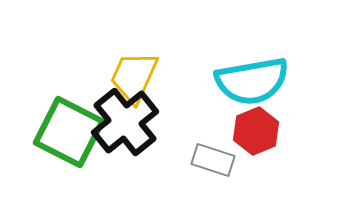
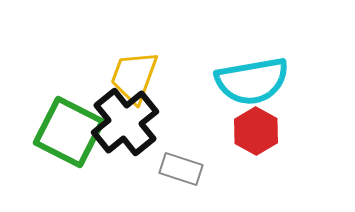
yellow trapezoid: rotated 4 degrees counterclockwise
red hexagon: rotated 9 degrees counterclockwise
gray rectangle: moved 32 px left, 9 px down
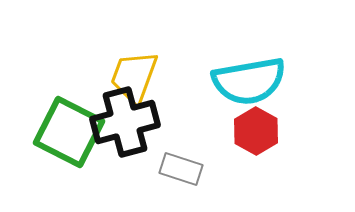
cyan semicircle: moved 3 px left
black cross: rotated 24 degrees clockwise
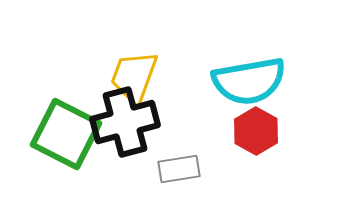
green square: moved 3 px left, 2 px down
gray rectangle: moved 2 px left; rotated 27 degrees counterclockwise
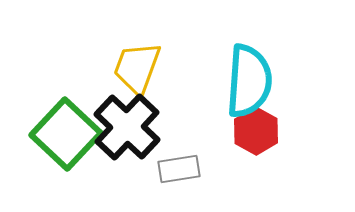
yellow trapezoid: moved 3 px right, 9 px up
cyan semicircle: rotated 76 degrees counterclockwise
black cross: moved 2 px right, 5 px down; rotated 32 degrees counterclockwise
green square: rotated 16 degrees clockwise
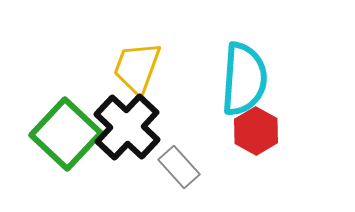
cyan semicircle: moved 5 px left, 2 px up
gray rectangle: moved 2 px up; rotated 57 degrees clockwise
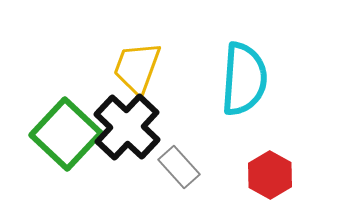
red hexagon: moved 14 px right, 44 px down
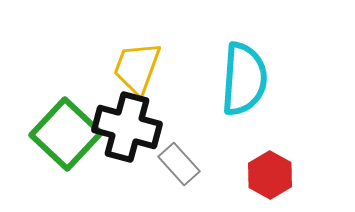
black cross: rotated 28 degrees counterclockwise
gray rectangle: moved 3 px up
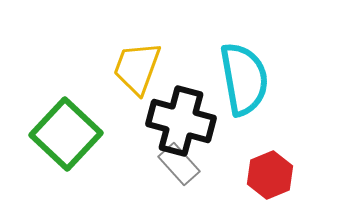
cyan semicircle: rotated 14 degrees counterclockwise
black cross: moved 54 px right, 6 px up
red hexagon: rotated 9 degrees clockwise
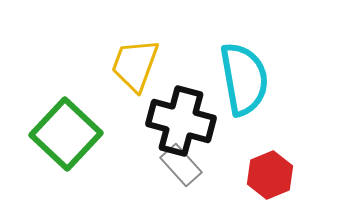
yellow trapezoid: moved 2 px left, 3 px up
gray rectangle: moved 2 px right, 1 px down
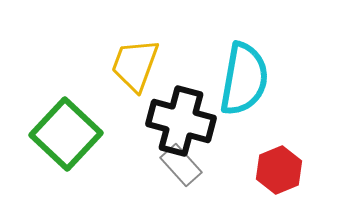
cyan semicircle: rotated 20 degrees clockwise
red hexagon: moved 9 px right, 5 px up
